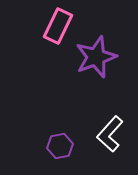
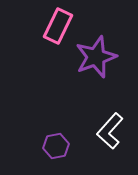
white L-shape: moved 3 px up
purple hexagon: moved 4 px left
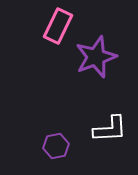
white L-shape: moved 2 px up; rotated 135 degrees counterclockwise
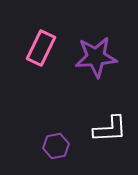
pink rectangle: moved 17 px left, 22 px down
purple star: rotated 15 degrees clockwise
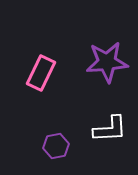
pink rectangle: moved 25 px down
purple star: moved 11 px right, 5 px down
